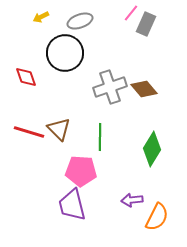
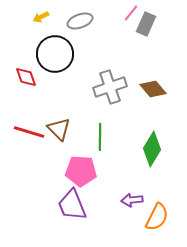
black circle: moved 10 px left, 1 px down
brown diamond: moved 9 px right
purple trapezoid: rotated 8 degrees counterclockwise
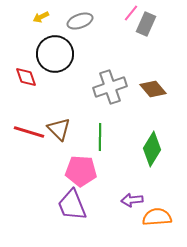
orange semicircle: rotated 120 degrees counterclockwise
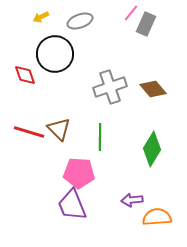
red diamond: moved 1 px left, 2 px up
pink pentagon: moved 2 px left, 2 px down
